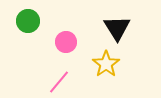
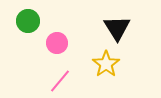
pink circle: moved 9 px left, 1 px down
pink line: moved 1 px right, 1 px up
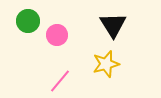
black triangle: moved 4 px left, 3 px up
pink circle: moved 8 px up
yellow star: rotated 20 degrees clockwise
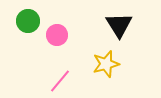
black triangle: moved 6 px right
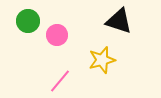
black triangle: moved 4 px up; rotated 40 degrees counterclockwise
yellow star: moved 4 px left, 4 px up
